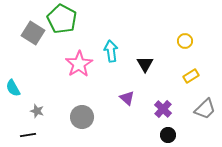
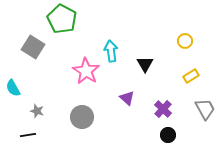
gray square: moved 14 px down
pink star: moved 7 px right, 7 px down; rotated 8 degrees counterclockwise
gray trapezoid: rotated 75 degrees counterclockwise
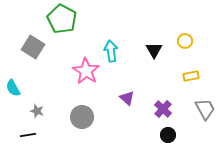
black triangle: moved 9 px right, 14 px up
yellow rectangle: rotated 21 degrees clockwise
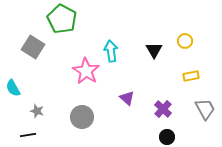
black circle: moved 1 px left, 2 px down
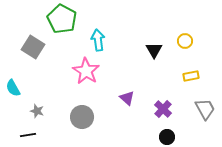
cyan arrow: moved 13 px left, 11 px up
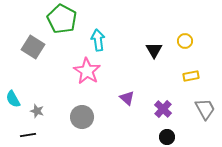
pink star: moved 1 px right
cyan semicircle: moved 11 px down
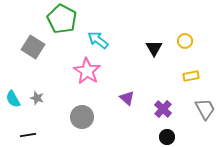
cyan arrow: rotated 45 degrees counterclockwise
black triangle: moved 2 px up
gray star: moved 13 px up
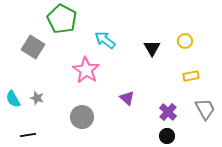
cyan arrow: moved 7 px right
black triangle: moved 2 px left
pink star: moved 1 px left, 1 px up
purple cross: moved 5 px right, 3 px down
black circle: moved 1 px up
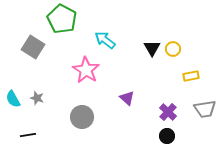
yellow circle: moved 12 px left, 8 px down
gray trapezoid: rotated 110 degrees clockwise
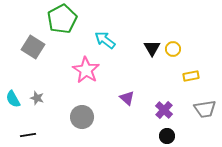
green pentagon: rotated 16 degrees clockwise
purple cross: moved 4 px left, 2 px up
